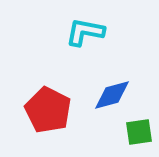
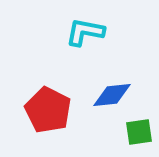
blue diamond: rotated 9 degrees clockwise
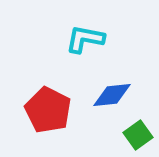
cyan L-shape: moved 7 px down
green square: moved 1 px left, 3 px down; rotated 28 degrees counterclockwise
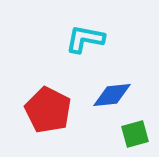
green square: moved 3 px left, 1 px up; rotated 20 degrees clockwise
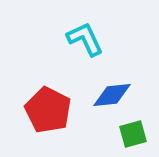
cyan L-shape: rotated 54 degrees clockwise
green square: moved 2 px left
